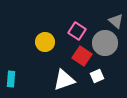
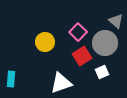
pink square: moved 1 px right, 1 px down; rotated 12 degrees clockwise
red square: rotated 24 degrees clockwise
white square: moved 5 px right, 4 px up
white triangle: moved 3 px left, 3 px down
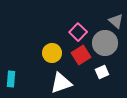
yellow circle: moved 7 px right, 11 px down
red square: moved 1 px left, 1 px up
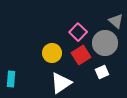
white triangle: rotated 15 degrees counterclockwise
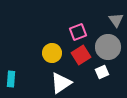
gray triangle: moved 1 px up; rotated 14 degrees clockwise
pink square: rotated 24 degrees clockwise
gray circle: moved 3 px right, 4 px down
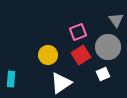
yellow circle: moved 4 px left, 2 px down
white square: moved 1 px right, 2 px down
